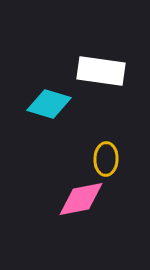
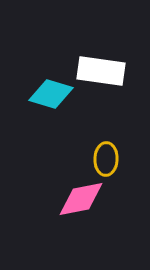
cyan diamond: moved 2 px right, 10 px up
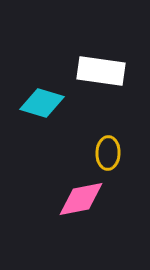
cyan diamond: moved 9 px left, 9 px down
yellow ellipse: moved 2 px right, 6 px up
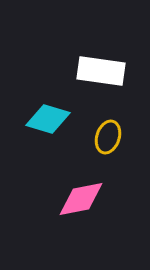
cyan diamond: moved 6 px right, 16 px down
yellow ellipse: moved 16 px up; rotated 16 degrees clockwise
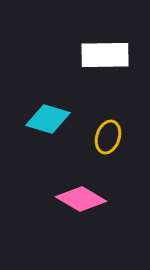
white rectangle: moved 4 px right, 16 px up; rotated 9 degrees counterclockwise
pink diamond: rotated 42 degrees clockwise
